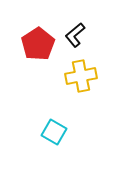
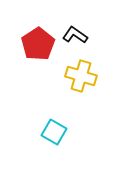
black L-shape: rotated 75 degrees clockwise
yellow cross: rotated 28 degrees clockwise
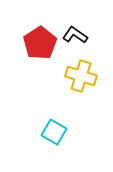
red pentagon: moved 2 px right, 1 px up
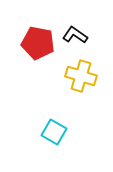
red pentagon: moved 2 px left; rotated 28 degrees counterclockwise
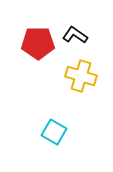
red pentagon: rotated 12 degrees counterclockwise
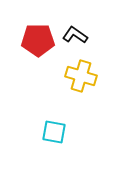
red pentagon: moved 3 px up
cyan square: rotated 20 degrees counterclockwise
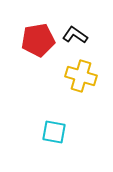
red pentagon: rotated 8 degrees counterclockwise
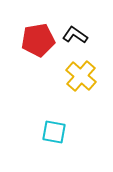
yellow cross: rotated 24 degrees clockwise
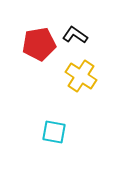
red pentagon: moved 1 px right, 4 px down
yellow cross: rotated 8 degrees counterclockwise
